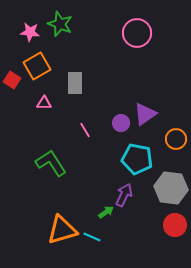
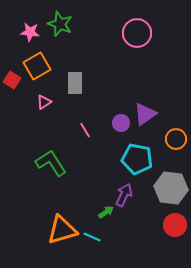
pink triangle: moved 1 px up; rotated 35 degrees counterclockwise
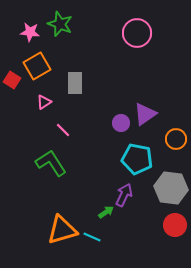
pink line: moved 22 px left; rotated 14 degrees counterclockwise
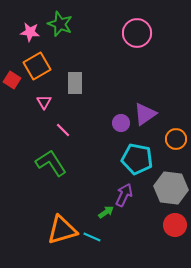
pink triangle: rotated 28 degrees counterclockwise
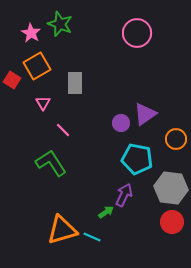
pink star: moved 1 px right, 1 px down; rotated 24 degrees clockwise
pink triangle: moved 1 px left, 1 px down
red circle: moved 3 px left, 3 px up
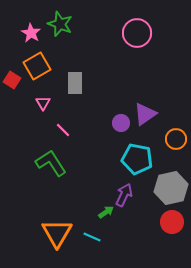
gray hexagon: rotated 20 degrees counterclockwise
orange triangle: moved 5 px left, 3 px down; rotated 44 degrees counterclockwise
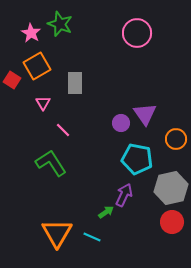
purple triangle: rotated 30 degrees counterclockwise
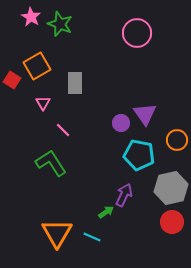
pink star: moved 16 px up
orange circle: moved 1 px right, 1 px down
cyan pentagon: moved 2 px right, 4 px up
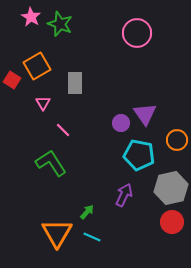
green arrow: moved 19 px left; rotated 14 degrees counterclockwise
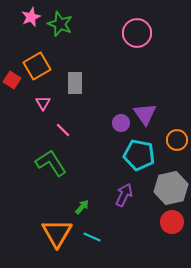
pink star: rotated 18 degrees clockwise
green arrow: moved 5 px left, 5 px up
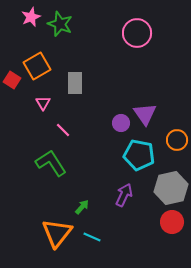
orange triangle: rotated 8 degrees clockwise
